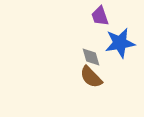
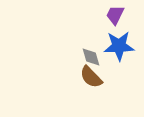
purple trapezoid: moved 15 px right, 1 px up; rotated 45 degrees clockwise
blue star: moved 1 px left, 3 px down; rotated 8 degrees clockwise
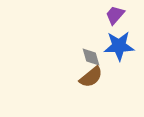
purple trapezoid: rotated 15 degrees clockwise
brown semicircle: rotated 85 degrees counterclockwise
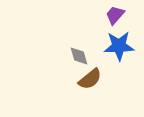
gray diamond: moved 12 px left, 1 px up
brown semicircle: moved 1 px left, 2 px down
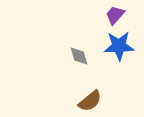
brown semicircle: moved 22 px down
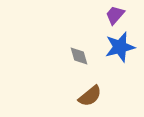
blue star: moved 1 px right, 1 px down; rotated 12 degrees counterclockwise
brown semicircle: moved 5 px up
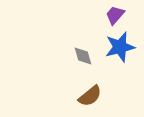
gray diamond: moved 4 px right
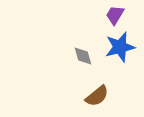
purple trapezoid: rotated 10 degrees counterclockwise
brown semicircle: moved 7 px right
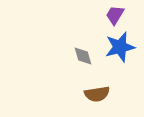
brown semicircle: moved 2 px up; rotated 30 degrees clockwise
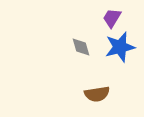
purple trapezoid: moved 3 px left, 3 px down
gray diamond: moved 2 px left, 9 px up
